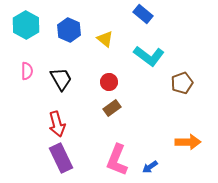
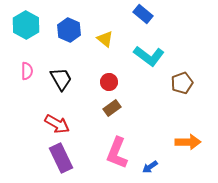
red arrow: rotated 45 degrees counterclockwise
pink L-shape: moved 7 px up
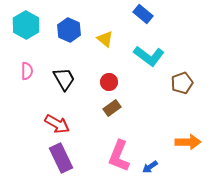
black trapezoid: moved 3 px right
pink L-shape: moved 2 px right, 3 px down
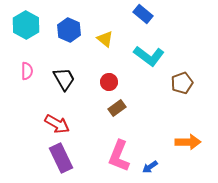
brown rectangle: moved 5 px right
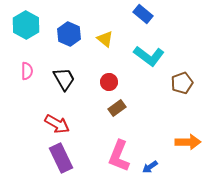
blue hexagon: moved 4 px down
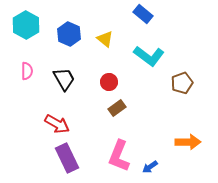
purple rectangle: moved 6 px right
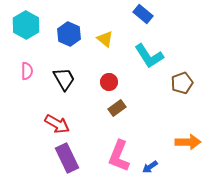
cyan L-shape: rotated 20 degrees clockwise
